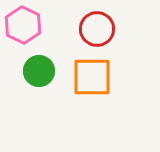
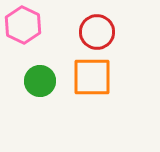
red circle: moved 3 px down
green circle: moved 1 px right, 10 px down
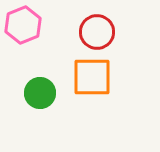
pink hexagon: rotated 12 degrees clockwise
green circle: moved 12 px down
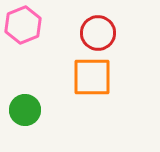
red circle: moved 1 px right, 1 px down
green circle: moved 15 px left, 17 px down
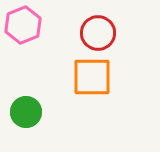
green circle: moved 1 px right, 2 px down
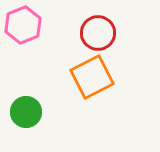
orange square: rotated 27 degrees counterclockwise
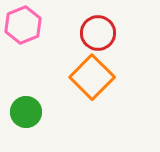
orange square: rotated 18 degrees counterclockwise
